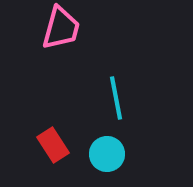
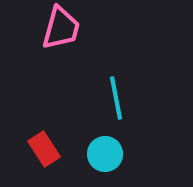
red rectangle: moved 9 px left, 4 px down
cyan circle: moved 2 px left
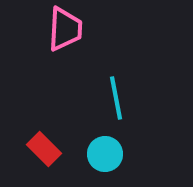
pink trapezoid: moved 4 px right, 1 px down; rotated 12 degrees counterclockwise
red rectangle: rotated 12 degrees counterclockwise
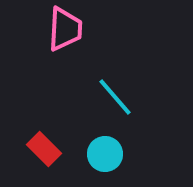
cyan line: moved 1 px left, 1 px up; rotated 30 degrees counterclockwise
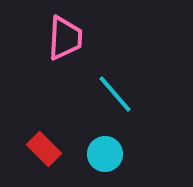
pink trapezoid: moved 9 px down
cyan line: moved 3 px up
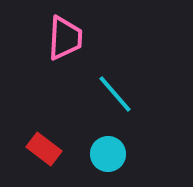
red rectangle: rotated 8 degrees counterclockwise
cyan circle: moved 3 px right
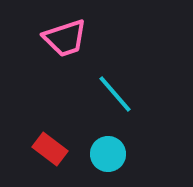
pink trapezoid: rotated 69 degrees clockwise
red rectangle: moved 6 px right
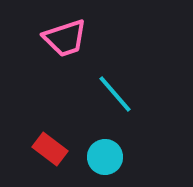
cyan circle: moved 3 px left, 3 px down
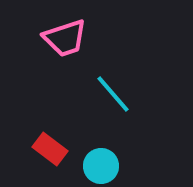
cyan line: moved 2 px left
cyan circle: moved 4 px left, 9 px down
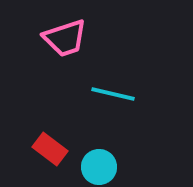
cyan line: rotated 36 degrees counterclockwise
cyan circle: moved 2 px left, 1 px down
